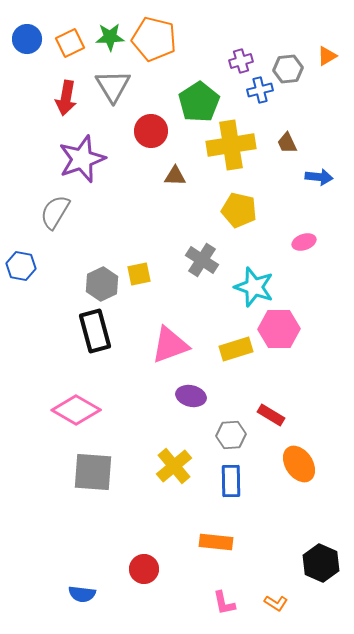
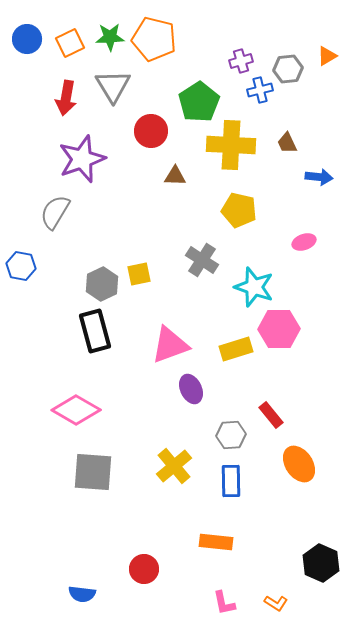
yellow cross at (231, 145): rotated 12 degrees clockwise
purple ellipse at (191, 396): moved 7 px up; rotated 52 degrees clockwise
red rectangle at (271, 415): rotated 20 degrees clockwise
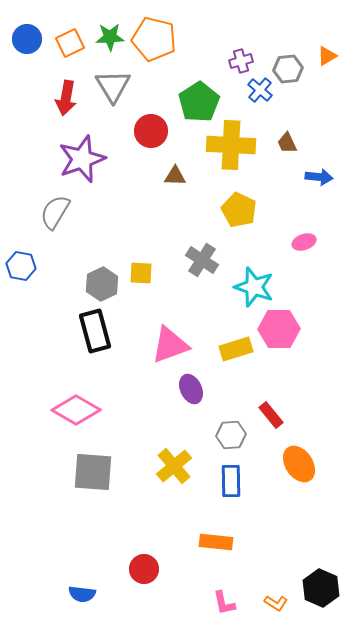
blue cross at (260, 90): rotated 35 degrees counterclockwise
yellow pentagon at (239, 210): rotated 12 degrees clockwise
yellow square at (139, 274): moved 2 px right, 1 px up; rotated 15 degrees clockwise
black hexagon at (321, 563): moved 25 px down
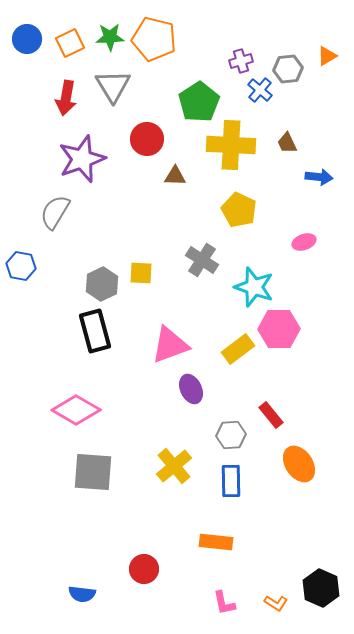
red circle at (151, 131): moved 4 px left, 8 px down
yellow rectangle at (236, 349): moved 2 px right; rotated 20 degrees counterclockwise
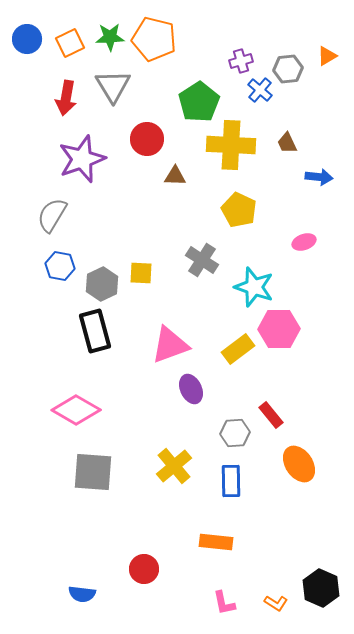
gray semicircle at (55, 212): moved 3 px left, 3 px down
blue hexagon at (21, 266): moved 39 px right
gray hexagon at (231, 435): moved 4 px right, 2 px up
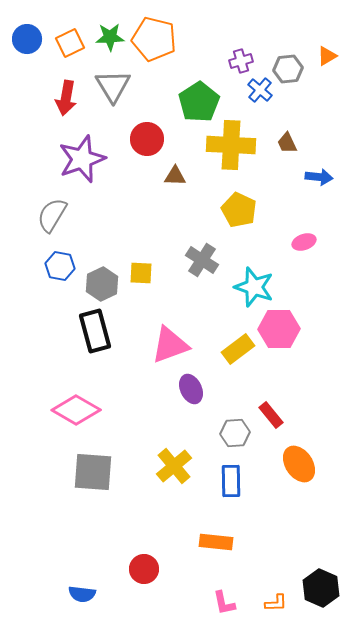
orange L-shape at (276, 603): rotated 35 degrees counterclockwise
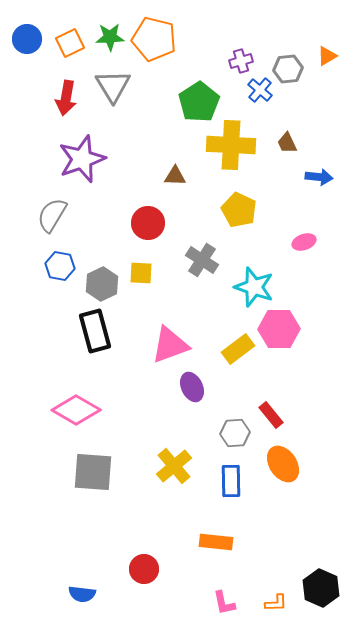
red circle at (147, 139): moved 1 px right, 84 px down
purple ellipse at (191, 389): moved 1 px right, 2 px up
orange ellipse at (299, 464): moved 16 px left
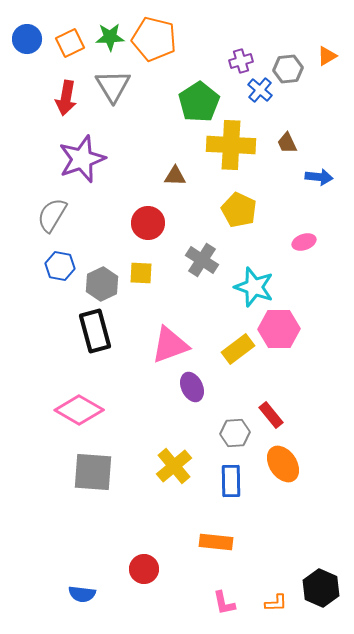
pink diamond at (76, 410): moved 3 px right
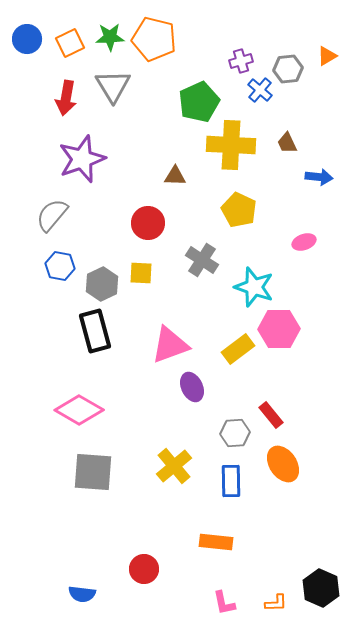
green pentagon at (199, 102): rotated 9 degrees clockwise
gray semicircle at (52, 215): rotated 9 degrees clockwise
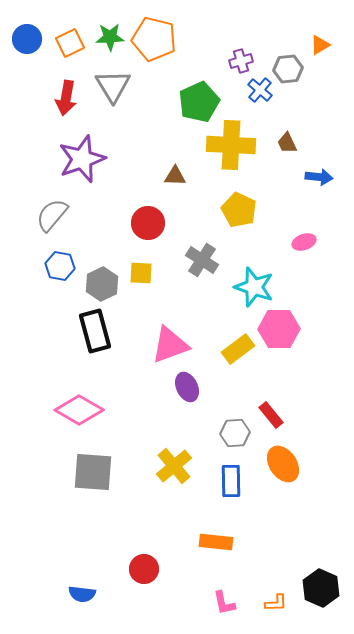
orange triangle at (327, 56): moved 7 px left, 11 px up
purple ellipse at (192, 387): moved 5 px left
